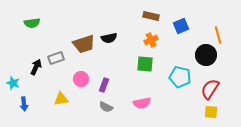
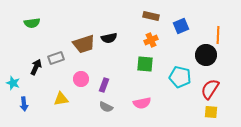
orange line: rotated 18 degrees clockwise
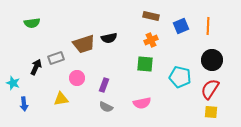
orange line: moved 10 px left, 9 px up
black circle: moved 6 px right, 5 px down
pink circle: moved 4 px left, 1 px up
